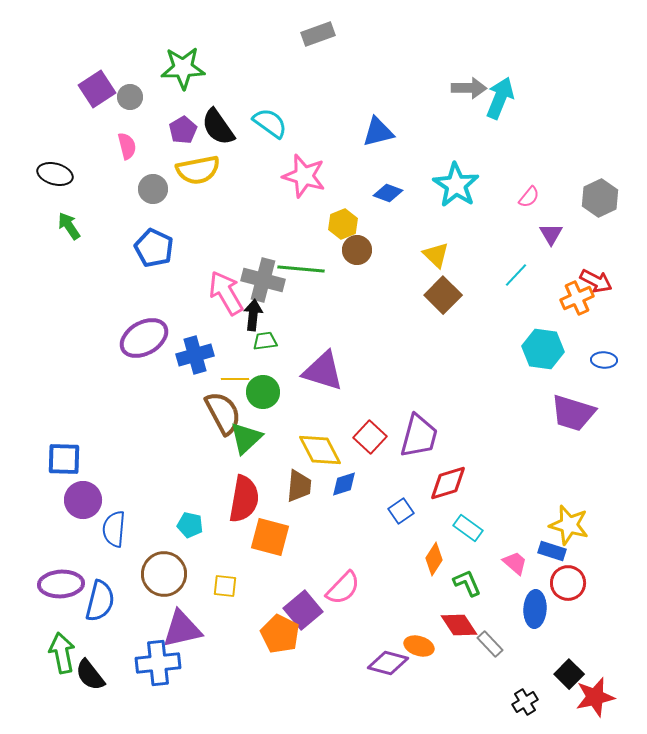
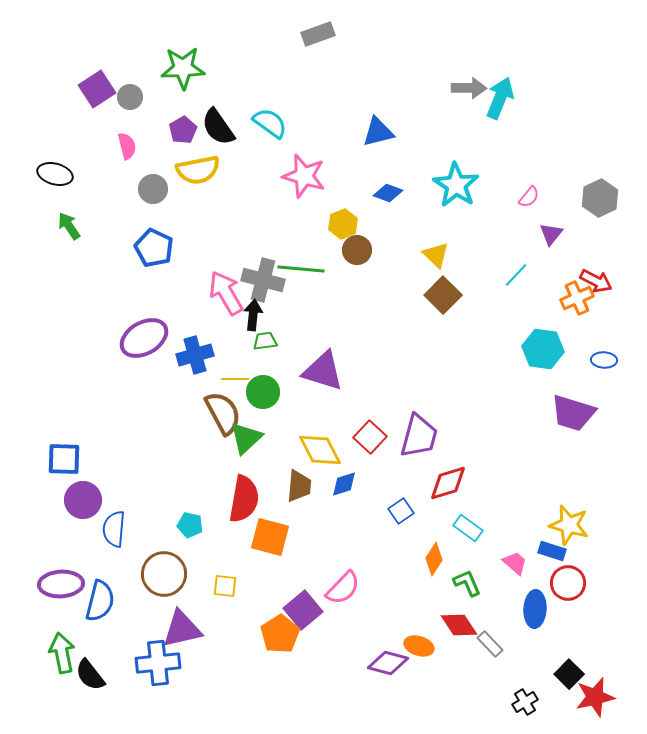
purple triangle at (551, 234): rotated 10 degrees clockwise
orange pentagon at (280, 634): rotated 12 degrees clockwise
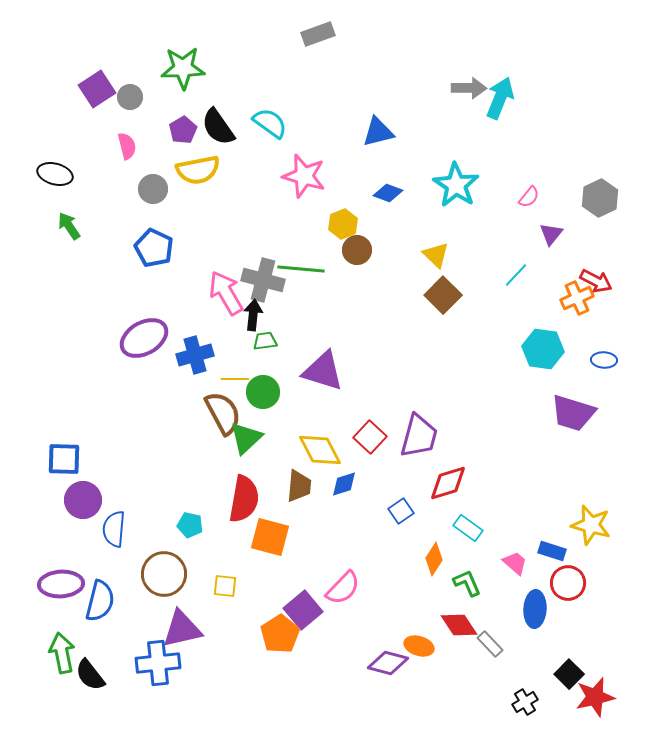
yellow star at (569, 525): moved 22 px right
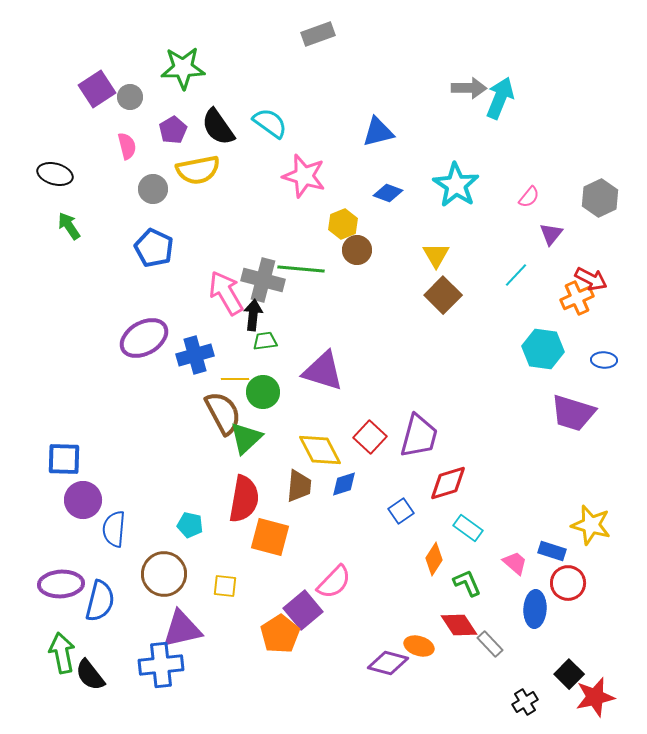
purple pentagon at (183, 130): moved 10 px left
yellow triangle at (436, 255): rotated 16 degrees clockwise
red arrow at (596, 281): moved 5 px left, 2 px up
pink semicircle at (343, 588): moved 9 px left, 6 px up
blue cross at (158, 663): moved 3 px right, 2 px down
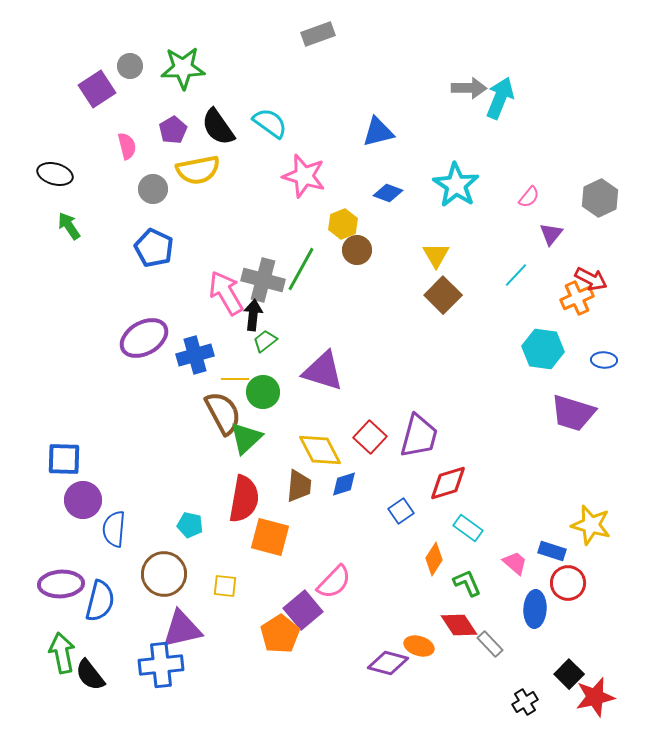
gray circle at (130, 97): moved 31 px up
green line at (301, 269): rotated 66 degrees counterclockwise
green trapezoid at (265, 341): rotated 30 degrees counterclockwise
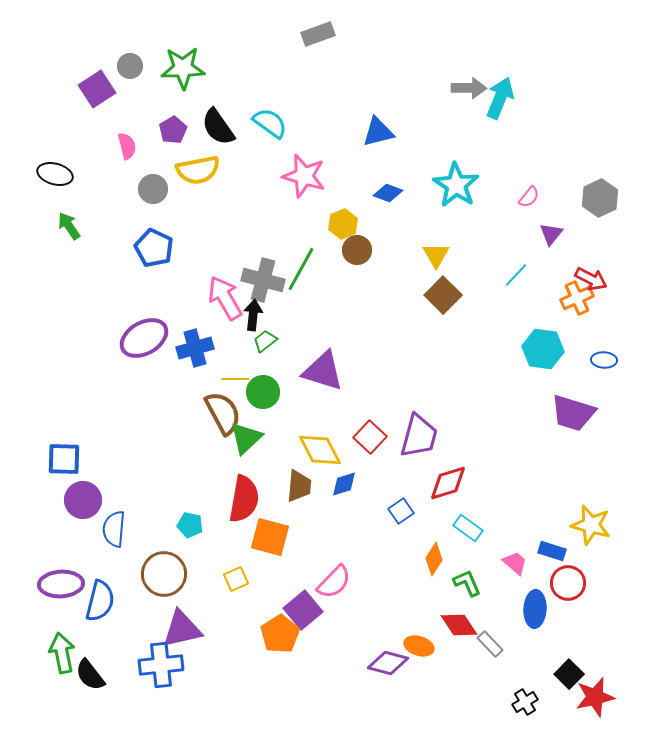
pink arrow at (226, 293): moved 1 px left, 5 px down
blue cross at (195, 355): moved 7 px up
yellow square at (225, 586): moved 11 px right, 7 px up; rotated 30 degrees counterclockwise
